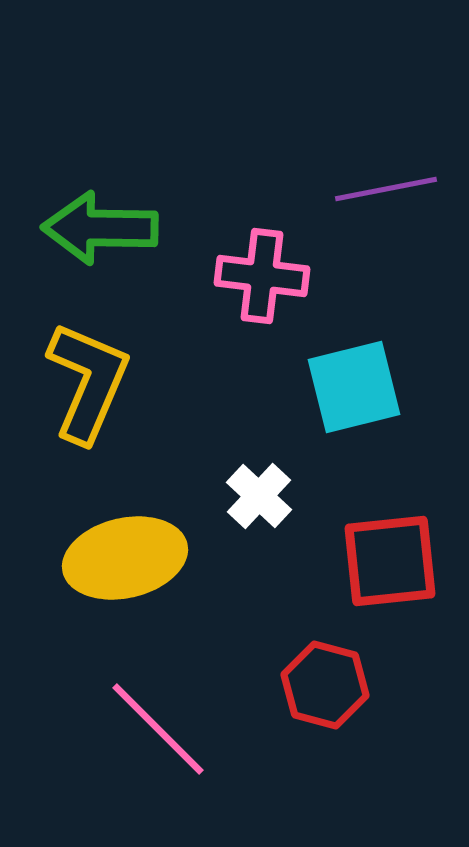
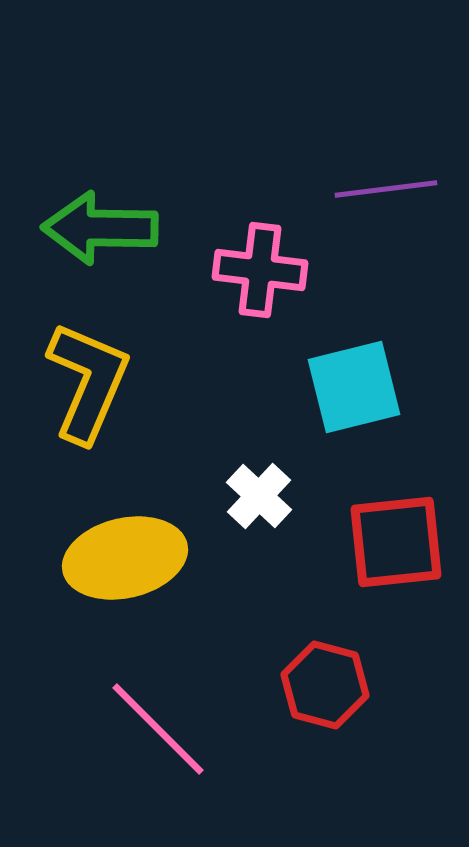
purple line: rotated 4 degrees clockwise
pink cross: moved 2 px left, 6 px up
red square: moved 6 px right, 19 px up
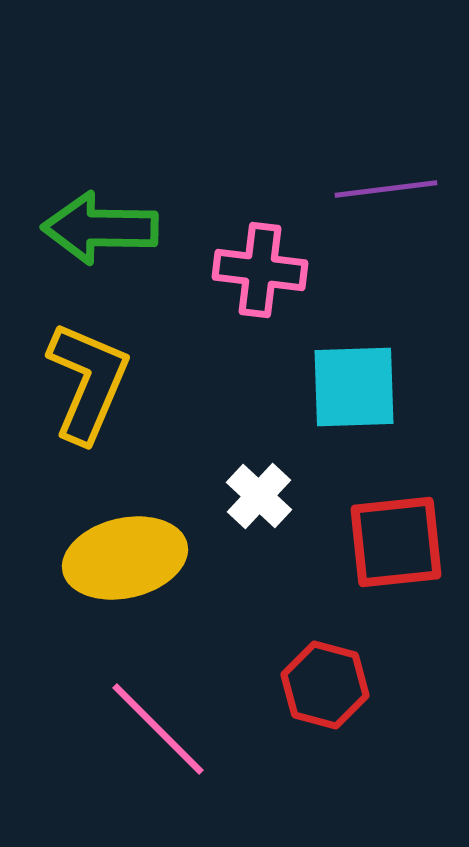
cyan square: rotated 12 degrees clockwise
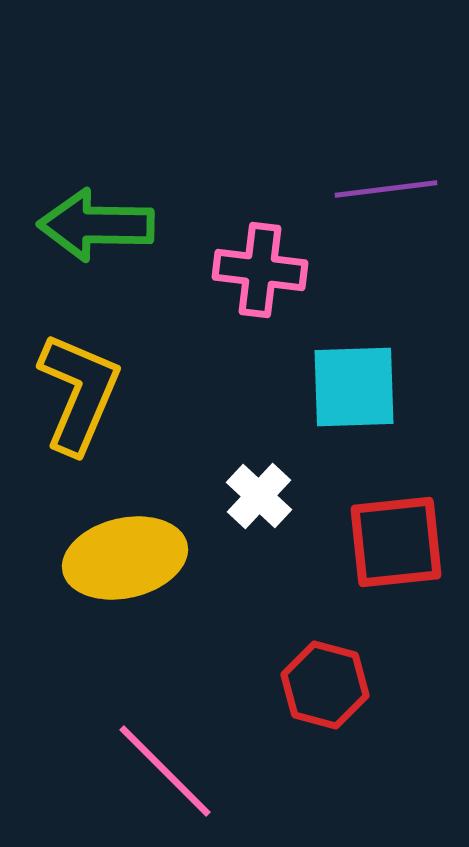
green arrow: moved 4 px left, 3 px up
yellow L-shape: moved 9 px left, 11 px down
pink line: moved 7 px right, 42 px down
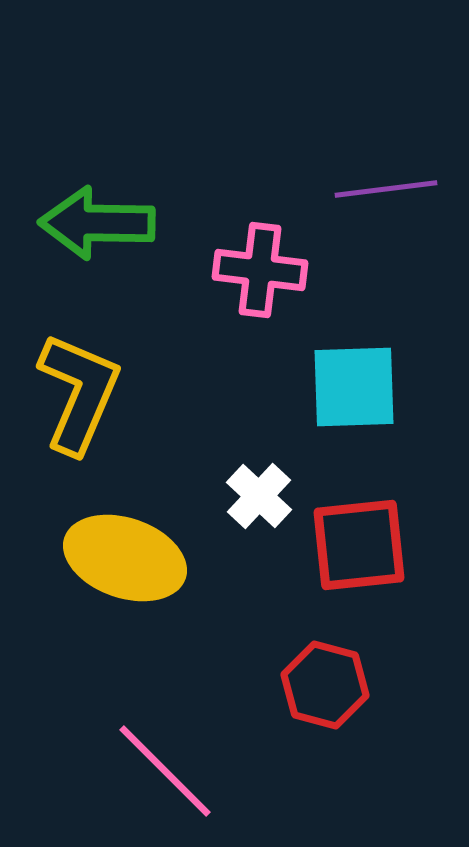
green arrow: moved 1 px right, 2 px up
red square: moved 37 px left, 3 px down
yellow ellipse: rotated 32 degrees clockwise
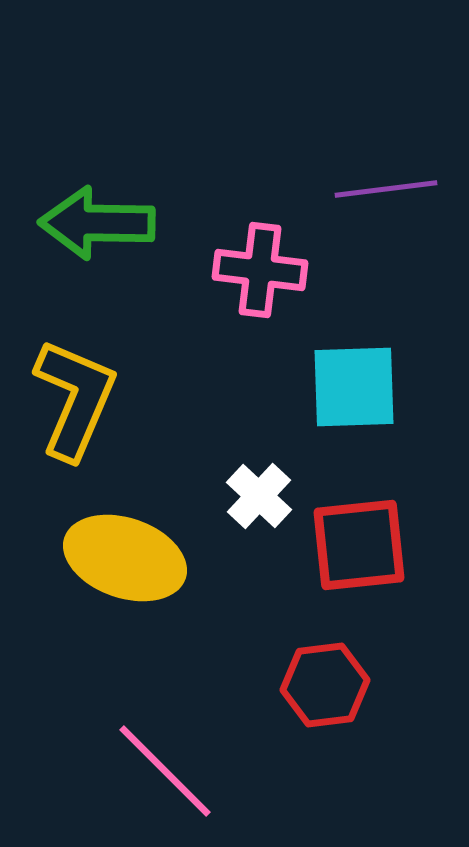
yellow L-shape: moved 4 px left, 6 px down
red hexagon: rotated 22 degrees counterclockwise
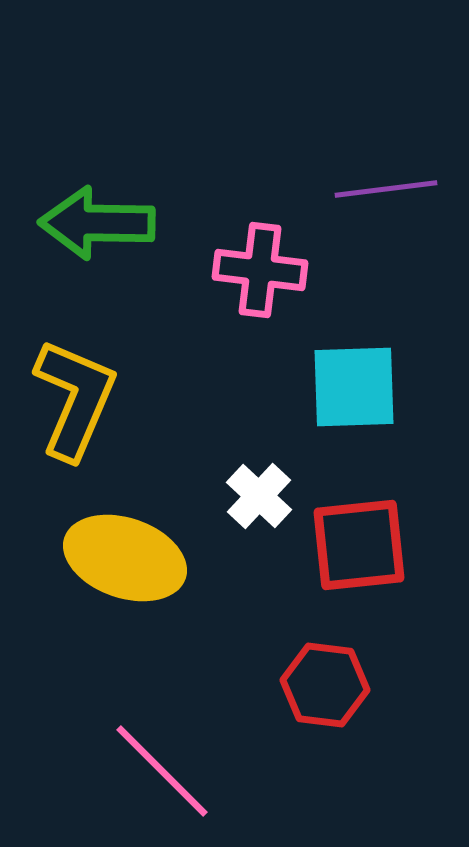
red hexagon: rotated 14 degrees clockwise
pink line: moved 3 px left
